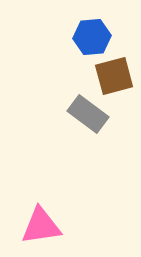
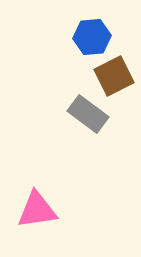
brown square: rotated 12 degrees counterclockwise
pink triangle: moved 4 px left, 16 px up
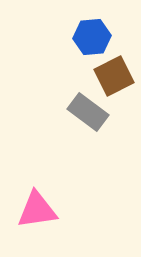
gray rectangle: moved 2 px up
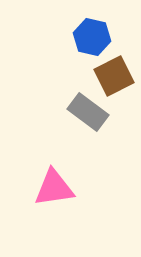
blue hexagon: rotated 18 degrees clockwise
pink triangle: moved 17 px right, 22 px up
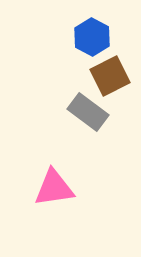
blue hexagon: rotated 15 degrees clockwise
brown square: moved 4 px left
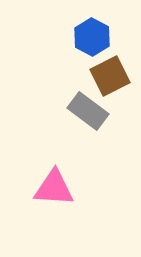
gray rectangle: moved 1 px up
pink triangle: rotated 12 degrees clockwise
